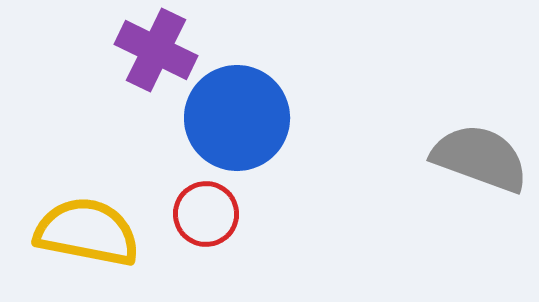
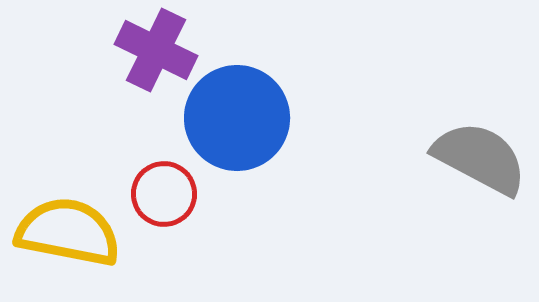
gray semicircle: rotated 8 degrees clockwise
red circle: moved 42 px left, 20 px up
yellow semicircle: moved 19 px left
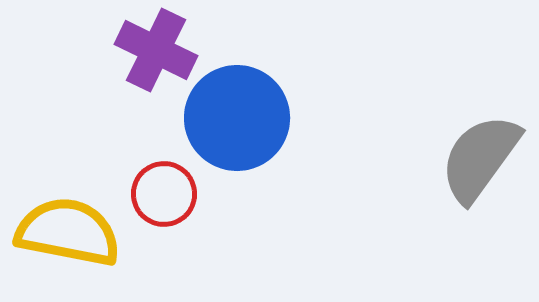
gray semicircle: rotated 82 degrees counterclockwise
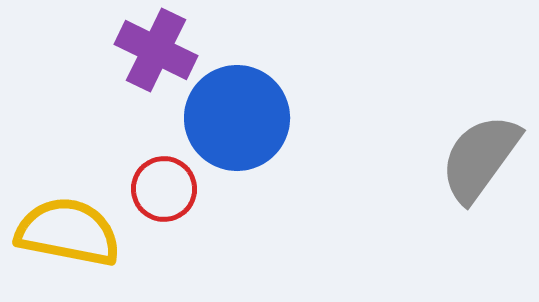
red circle: moved 5 px up
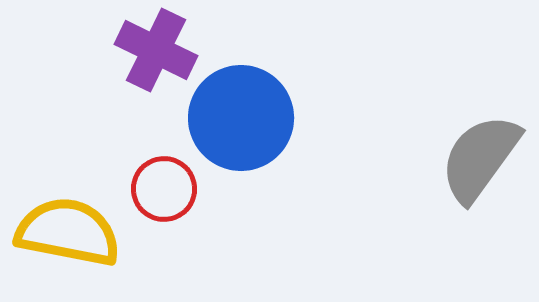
blue circle: moved 4 px right
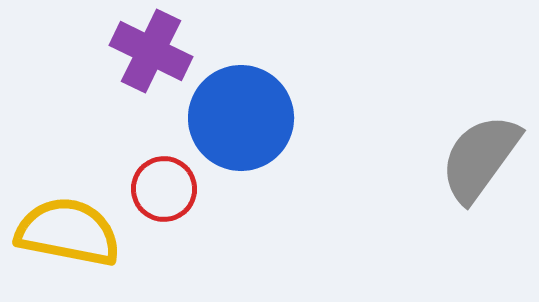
purple cross: moved 5 px left, 1 px down
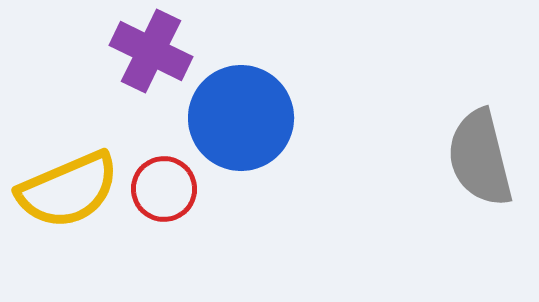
gray semicircle: rotated 50 degrees counterclockwise
yellow semicircle: moved 42 px up; rotated 146 degrees clockwise
